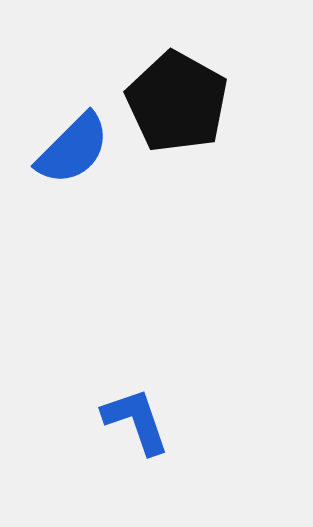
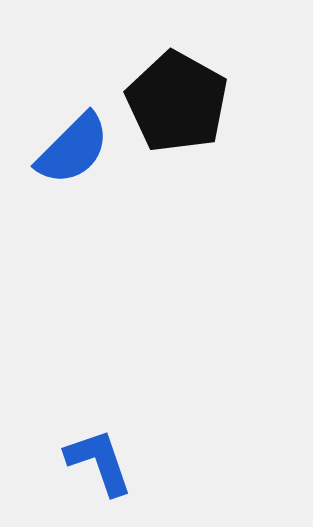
blue L-shape: moved 37 px left, 41 px down
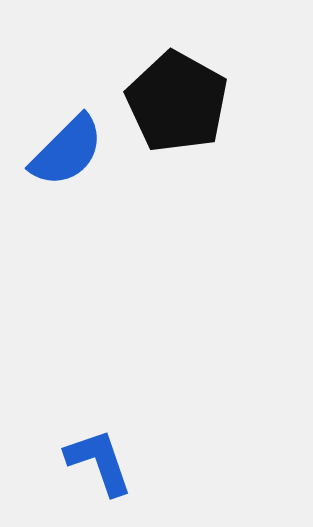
blue semicircle: moved 6 px left, 2 px down
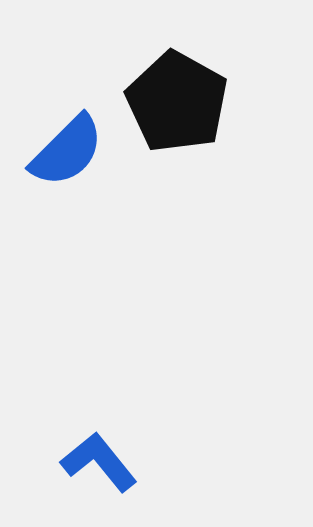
blue L-shape: rotated 20 degrees counterclockwise
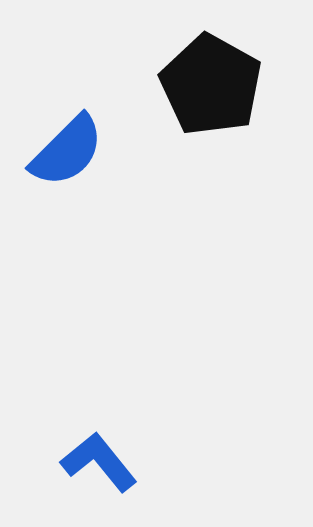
black pentagon: moved 34 px right, 17 px up
